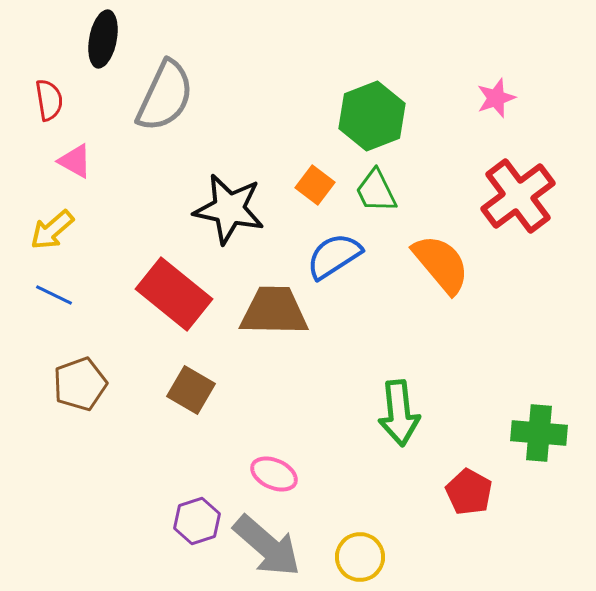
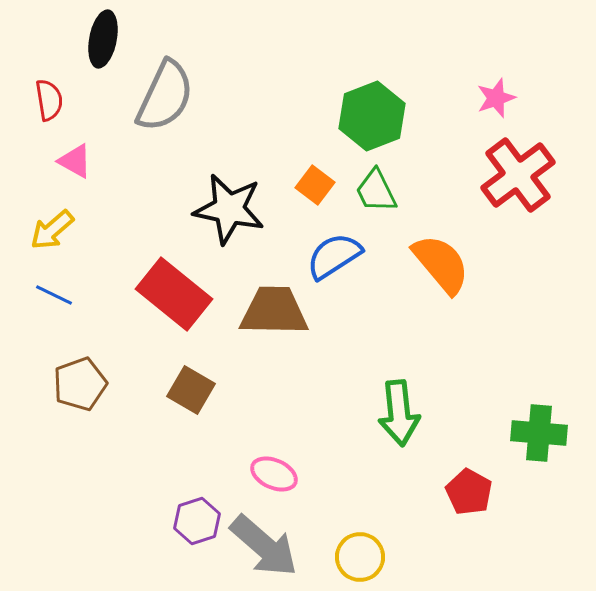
red cross: moved 21 px up
gray arrow: moved 3 px left
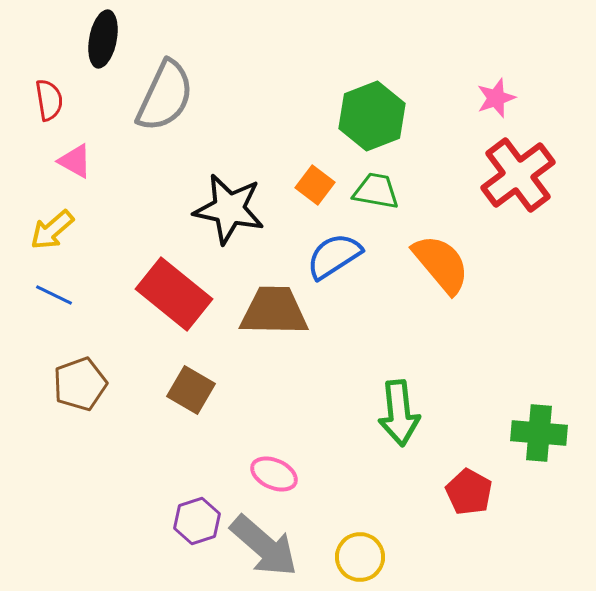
green trapezoid: rotated 126 degrees clockwise
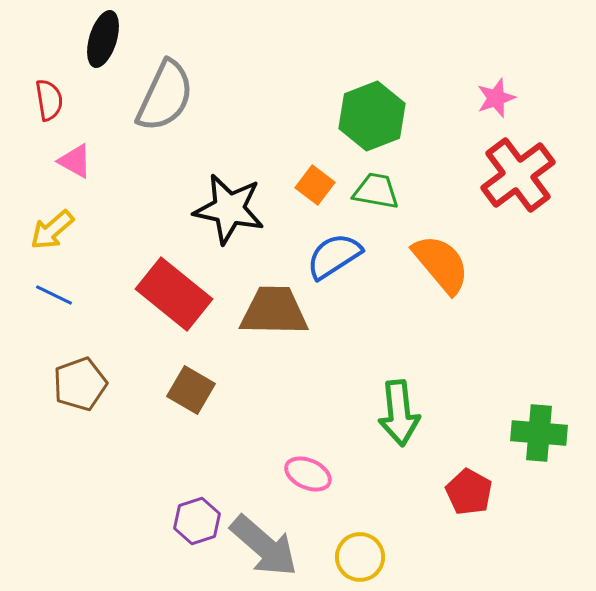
black ellipse: rotated 6 degrees clockwise
pink ellipse: moved 34 px right
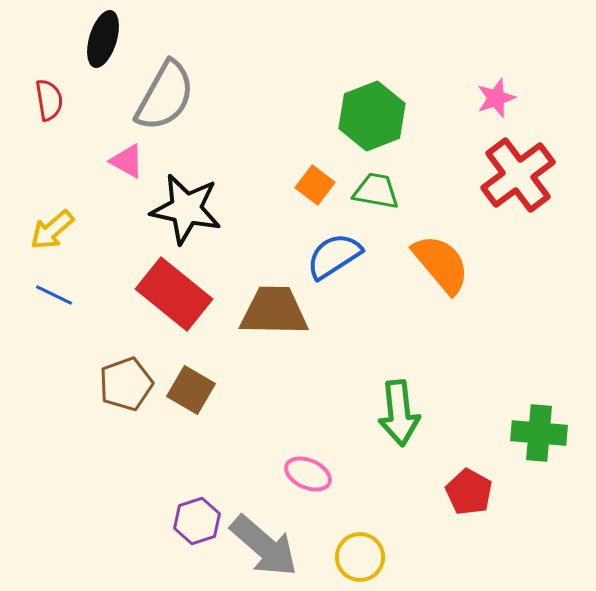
gray semicircle: rotated 4 degrees clockwise
pink triangle: moved 52 px right
black star: moved 43 px left
brown pentagon: moved 46 px right
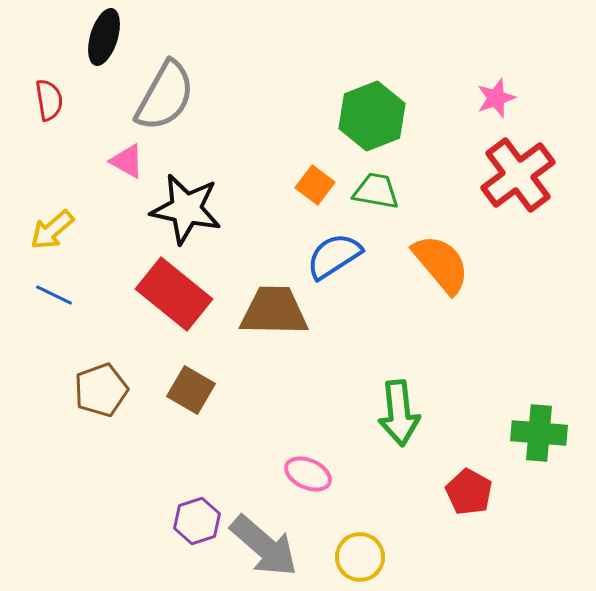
black ellipse: moved 1 px right, 2 px up
brown pentagon: moved 25 px left, 6 px down
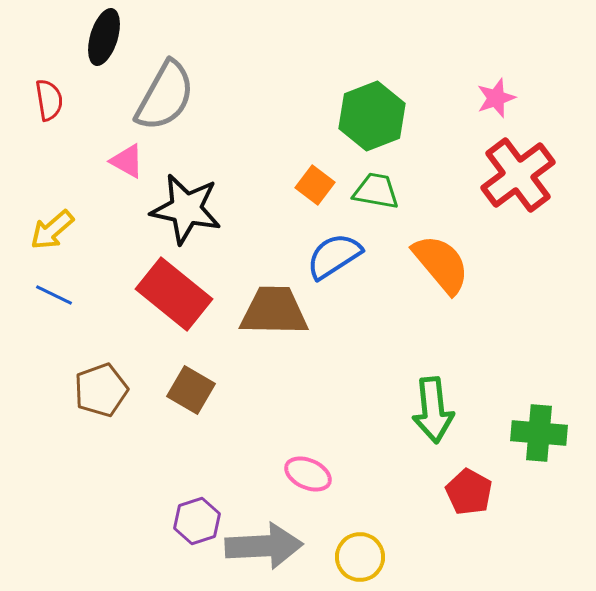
green arrow: moved 34 px right, 3 px up
gray arrow: rotated 44 degrees counterclockwise
